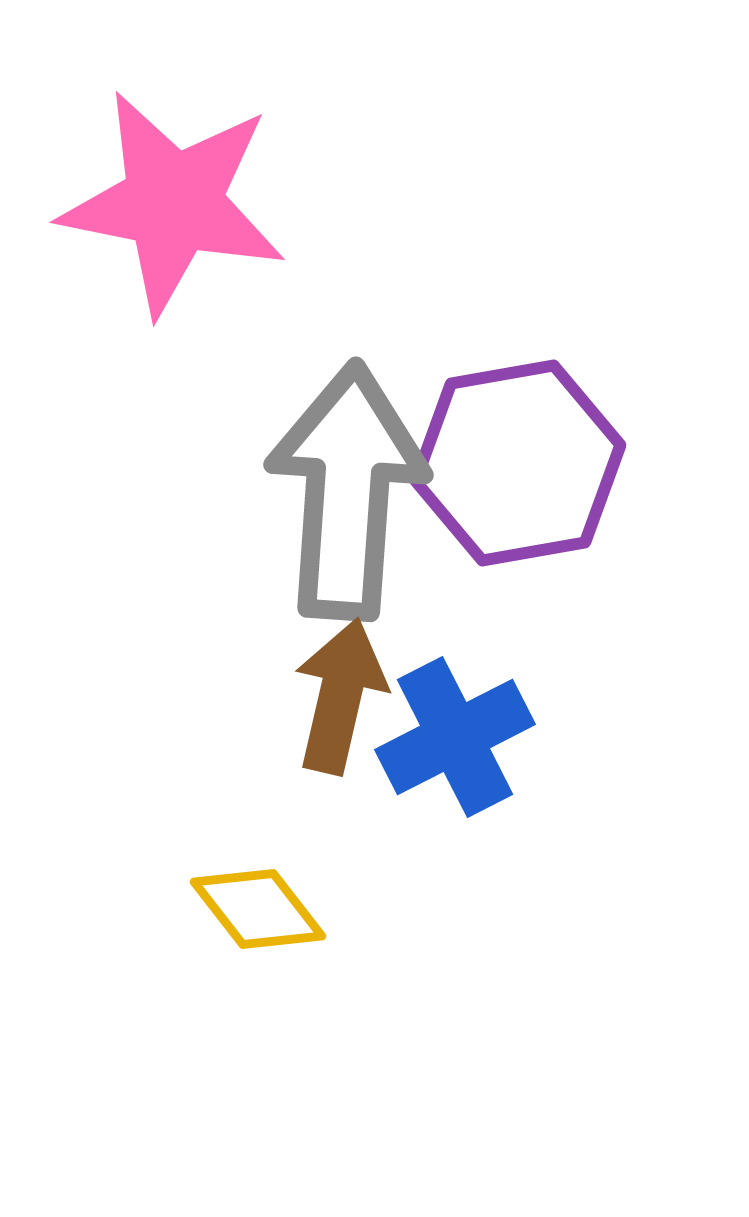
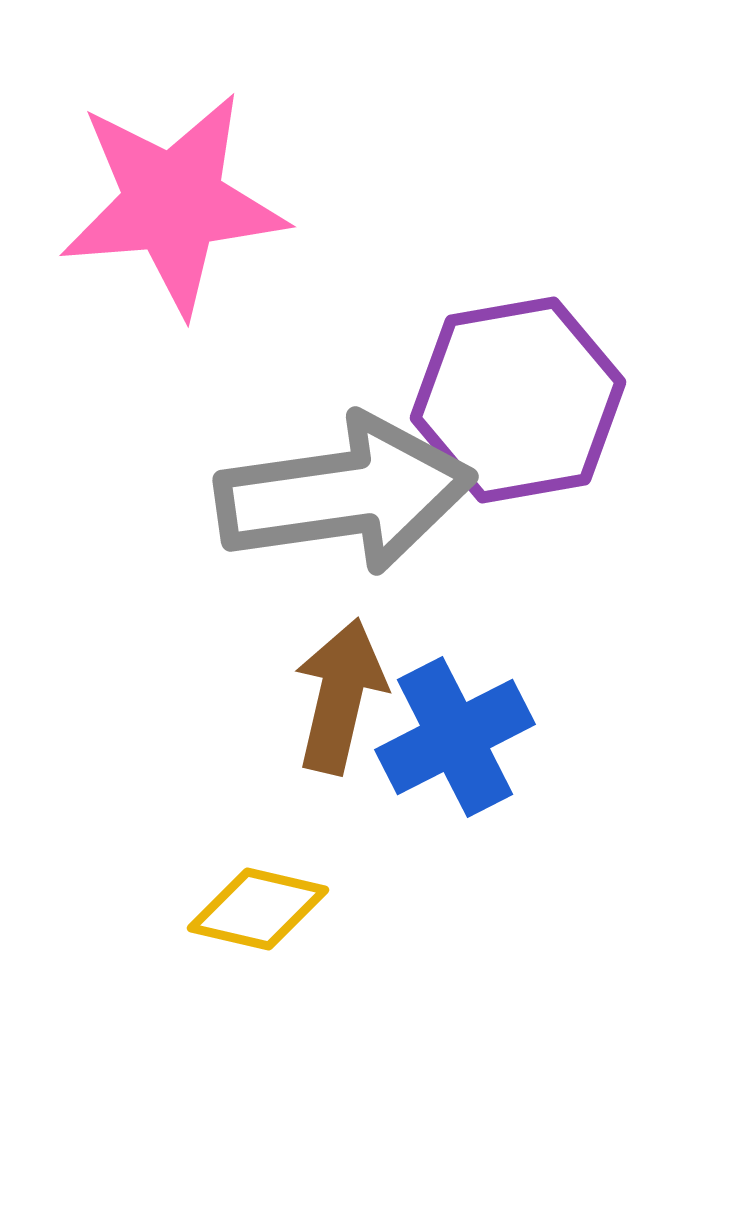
pink star: rotated 16 degrees counterclockwise
purple hexagon: moved 63 px up
gray arrow: moved 2 px left, 3 px down; rotated 78 degrees clockwise
yellow diamond: rotated 39 degrees counterclockwise
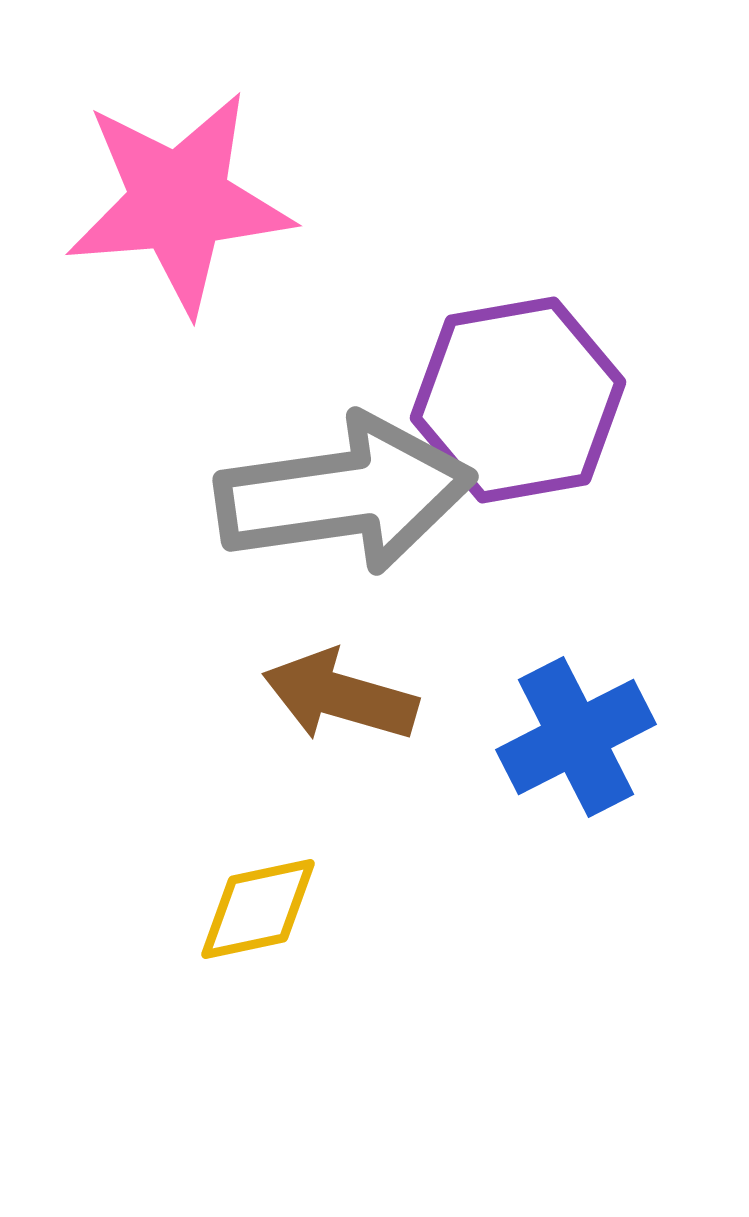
pink star: moved 6 px right, 1 px up
brown arrow: rotated 87 degrees counterclockwise
blue cross: moved 121 px right
yellow diamond: rotated 25 degrees counterclockwise
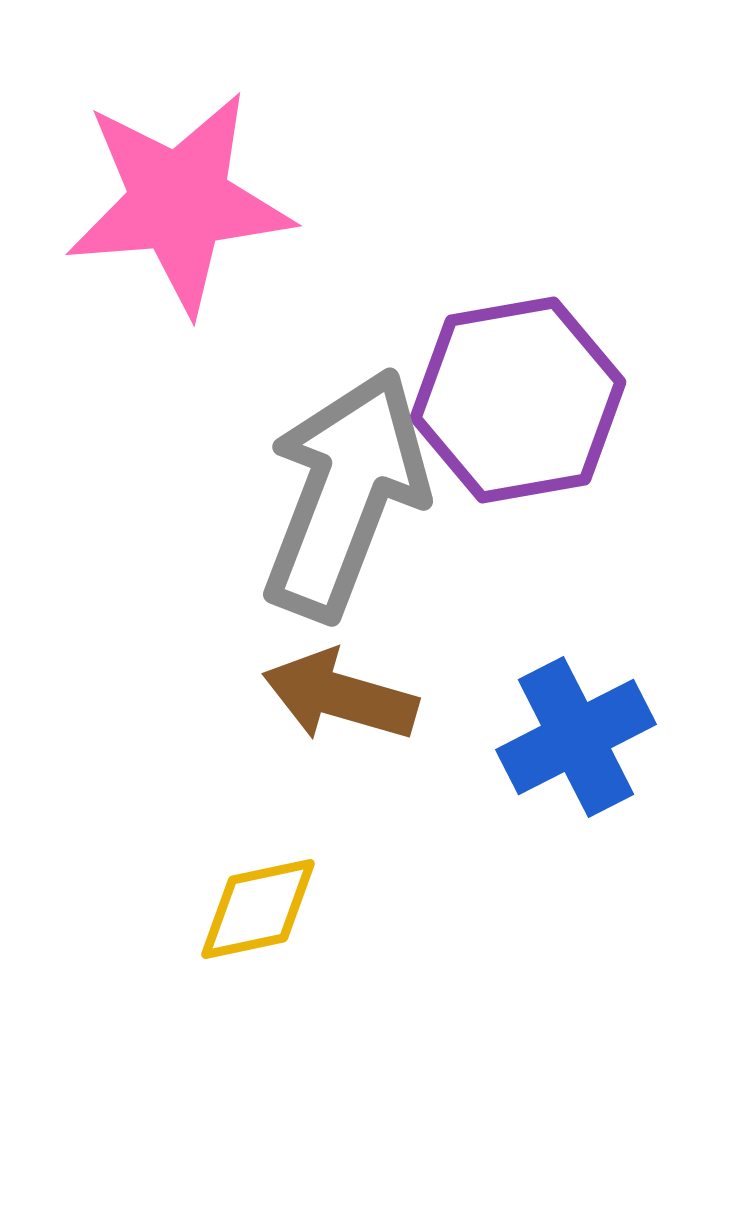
gray arrow: rotated 61 degrees counterclockwise
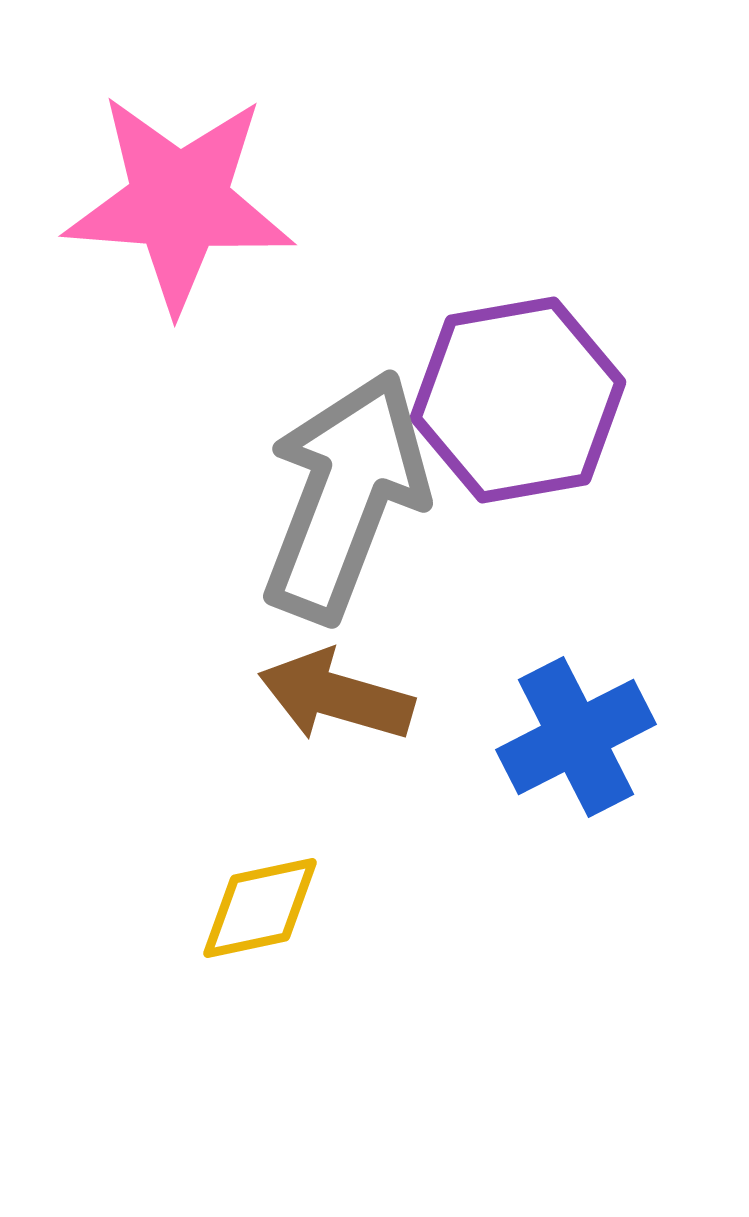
pink star: rotated 9 degrees clockwise
gray arrow: moved 2 px down
brown arrow: moved 4 px left
yellow diamond: moved 2 px right, 1 px up
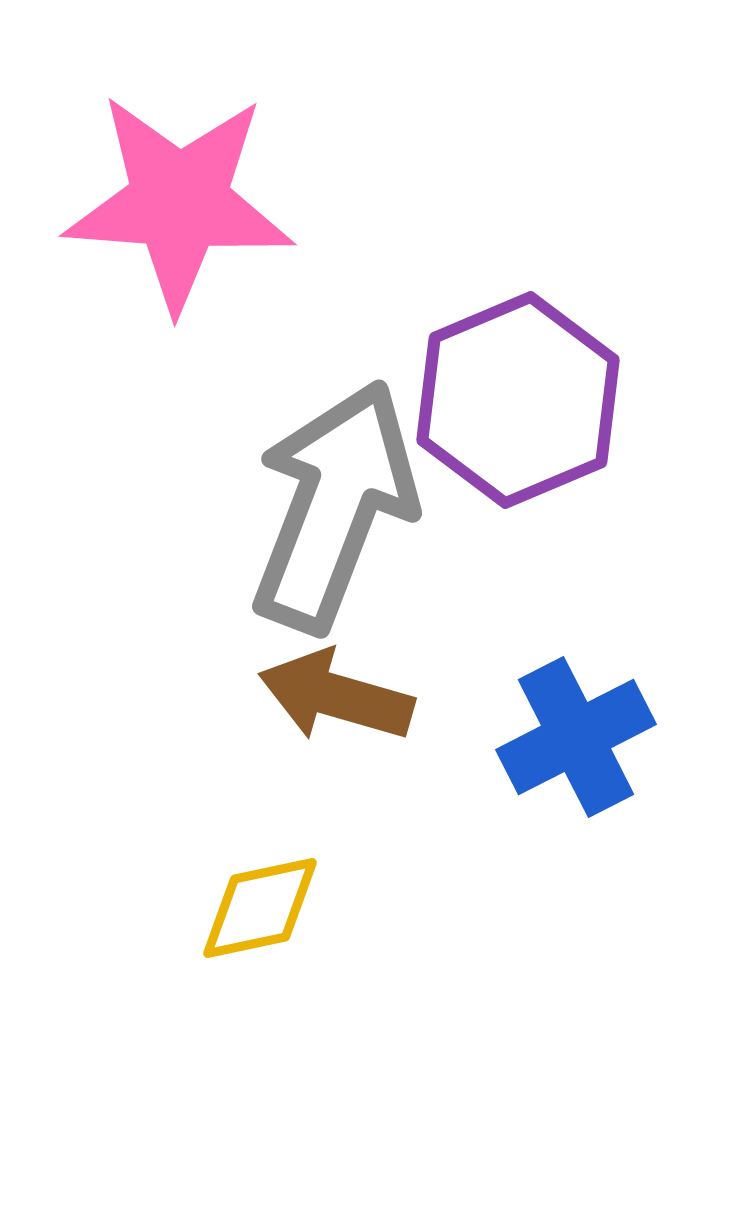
purple hexagon: rotated 13 degrees counterclockwise
gray arrow: moved 11 px left, 10 px down
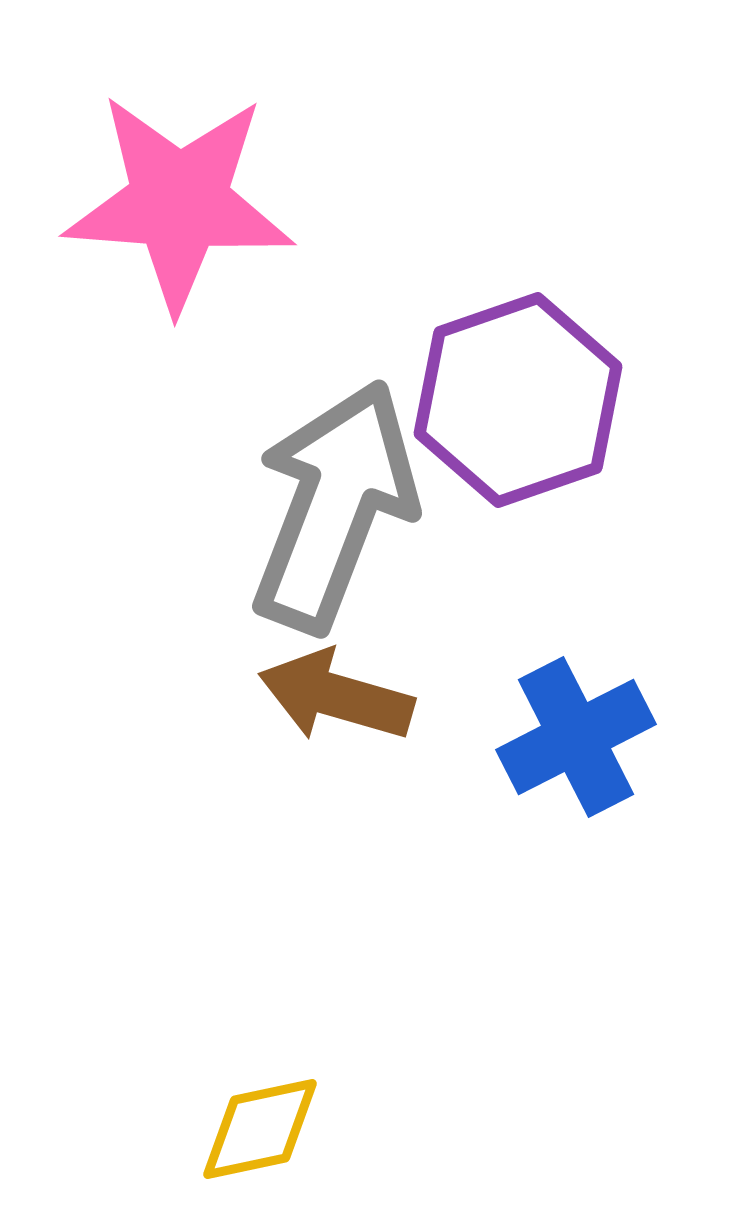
purple hexagon: rotated 4 degrees clockwise
yellow diamond: moved 221 px down
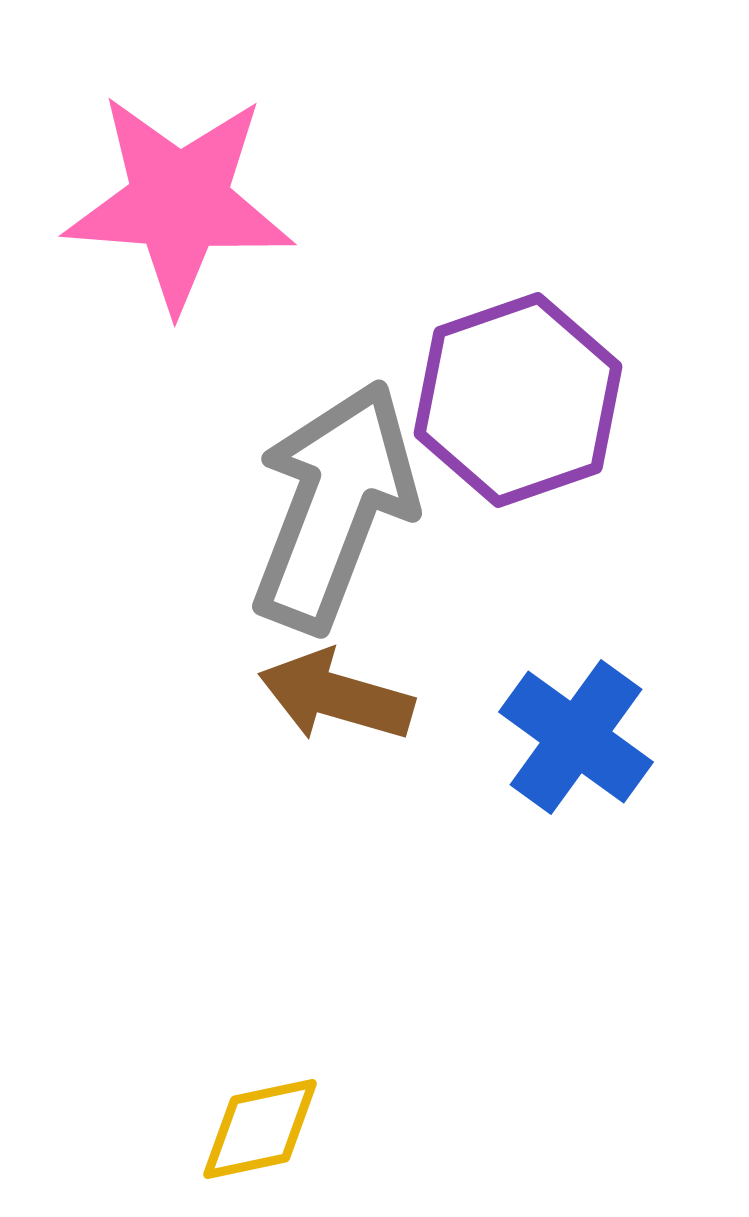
blue cross: rotated 27 degrees counterclockwise
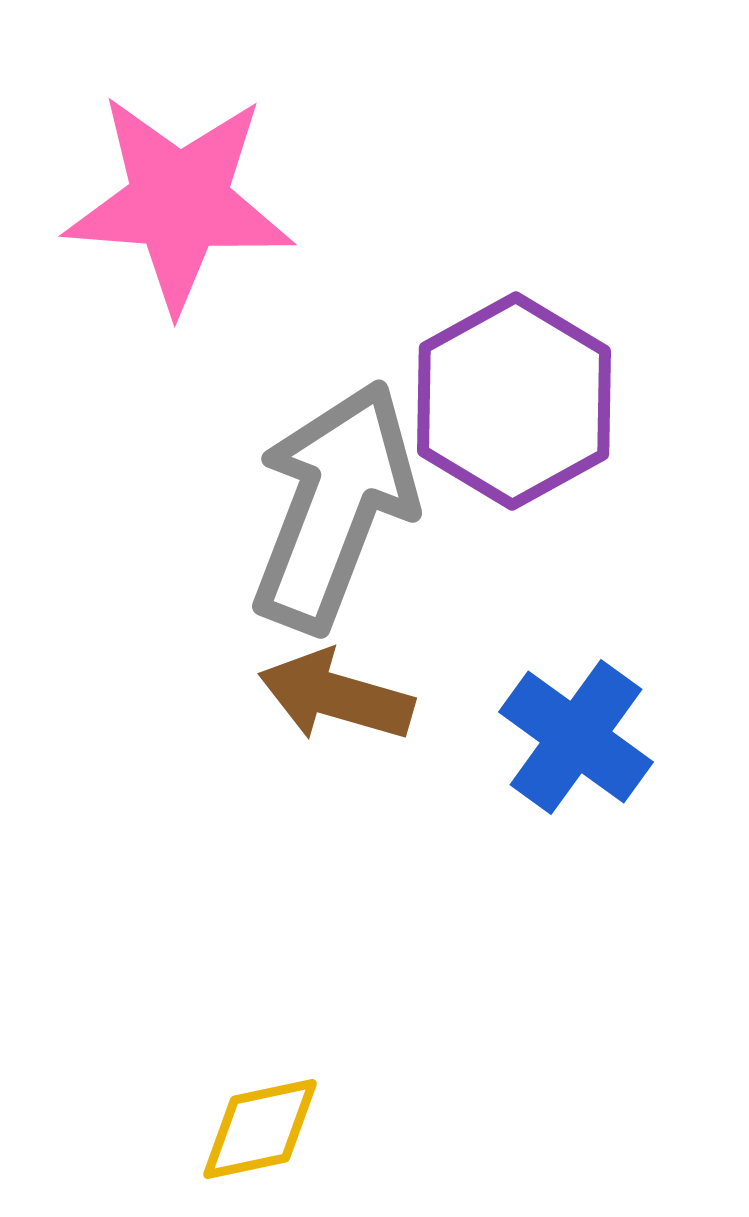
purple hexagon: moved 4 px left, 1 px down; rotated 10 degrees counterclockwise
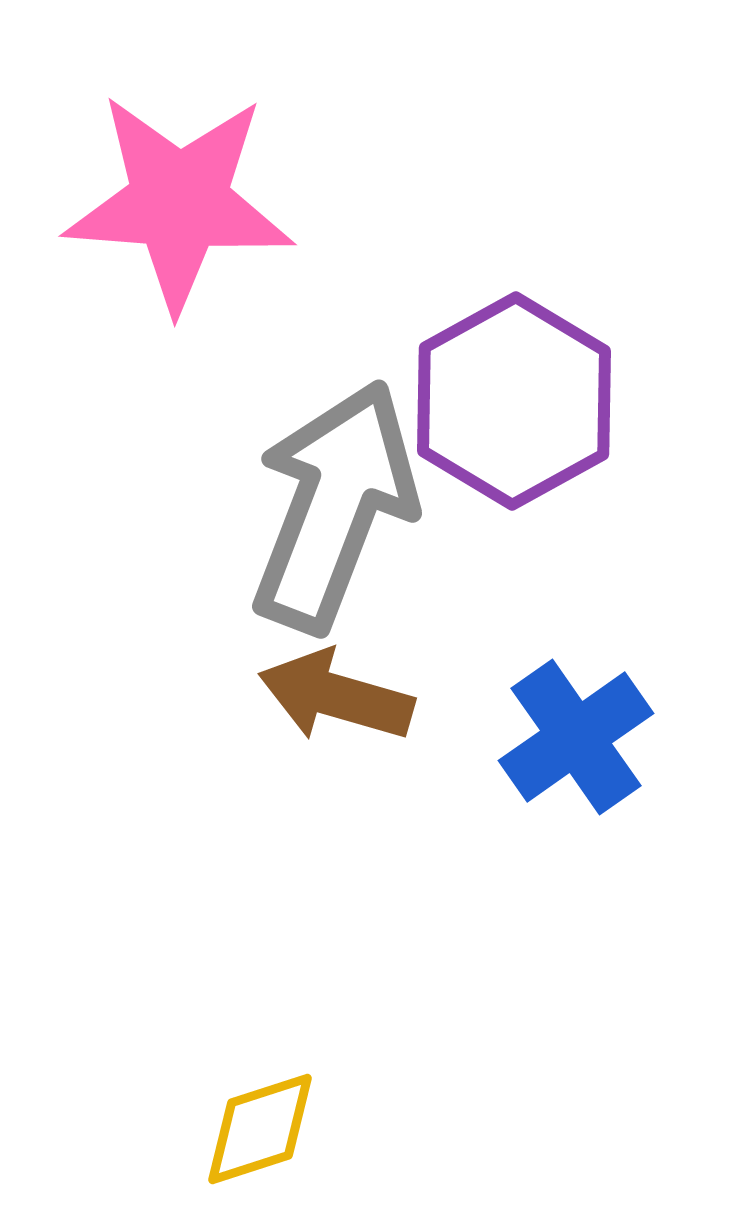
blue cross: rotated 19 degrees clockwise
yellow diamond: rotated 6 degrees counterclockwise
